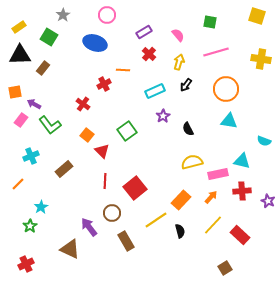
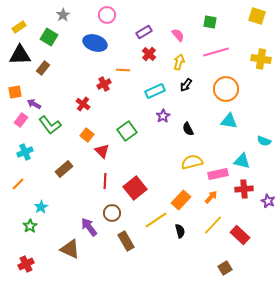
cyan cross at (31, 156): moved 6 px left, 4 px up
red cross at (242, 191): moved 2 px right, 2 px up
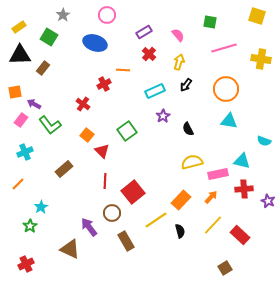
pink line at (216, 52): moved 8 px right, 4 px up
red square at (135, 188): moved 2 px left, 4 px down
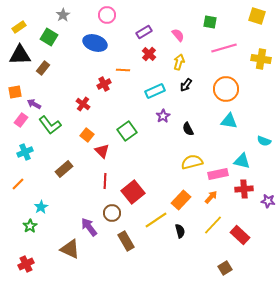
purple star at (268, 201): rotated 16 degrees counterclockwise
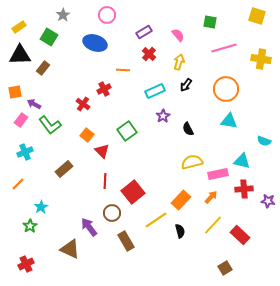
red cross at (104, 84): moved 5 px down
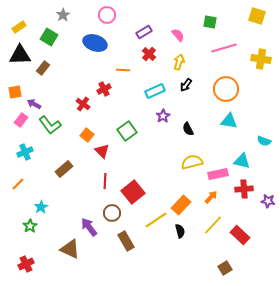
orange rectangle at (181, 200): moved 5 px down
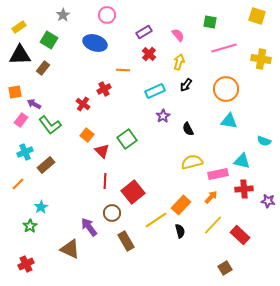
green square at (49, 37): moved 3 px down
green square at (127, 131): moved 8 px down
brown rectangle at (64, 169): moved 18 px left, 4 px up
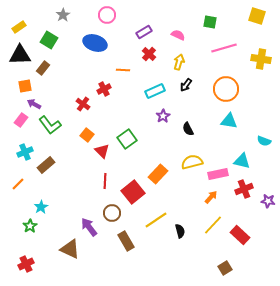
pink semicircle at (178, 35): rotated 24 degrees counterclockwise
orange square at (15, 92): moved 10 px right, 6 px up
red cross at (244, 189): rotated 18 degrees counterclockwise
orange rectangle at (181, 205): moved 23 px left, 31 px up
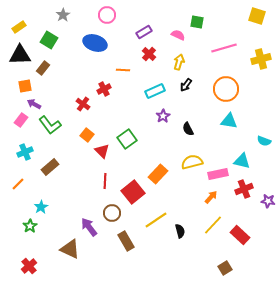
green square at (210, 22): moved 13 px left
yellow cross at (261, 59): rotated 24 degrees counterclockwise
brown rectangle at (46, 165): moved 4 px right, 2 px down
red cross at (26, 264): moved 3 px right, 2 px down; rotated 14 degrees counterclockwise
